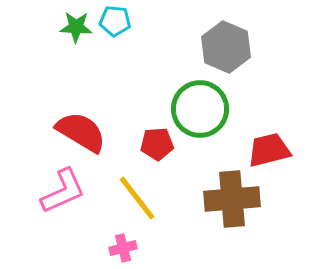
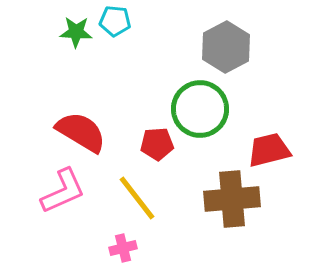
green star: moved 5 px down
gray hexagon: rotated 9 degrees clockwise
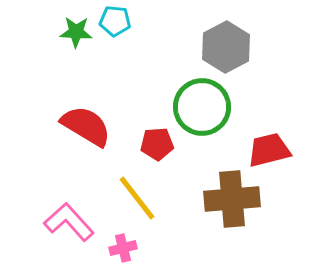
green circle: moved 2 px right, 2 px up
red semicircle: moved 5 px right, 6 px up
pink L-shape: moved 6 px right, 31 px down; rotated 108 degrees counterclockwise
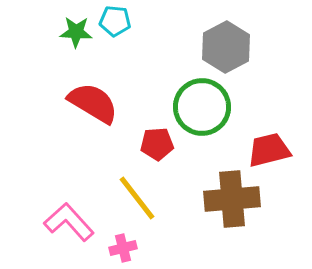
red semicircle: moved 7 px right, 23 px up
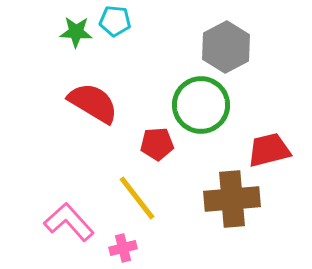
green circle: moved 1 px left, 2 px up
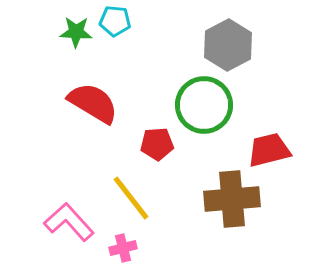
gray hexagon: moved 2 px right, 2 px up
green circle: moved 3 px right
yellow line: moved 6 px left
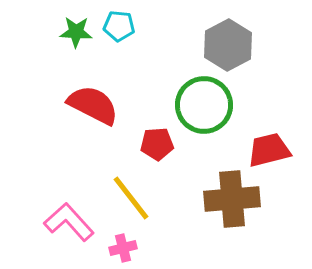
cyan pentagon: moved 4 px right, 5 px down
red semicircle: moved 2 px down; rotated 4 degrees counterclockwise
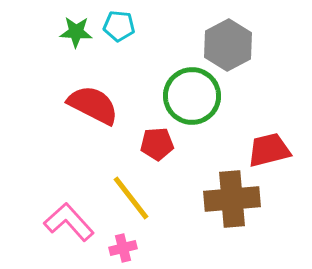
green circle: moved 12 px left, 9 px up
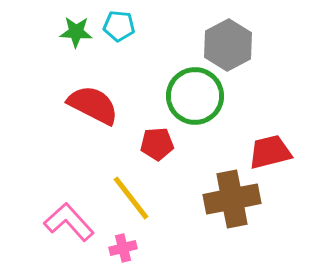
green circle: moved 3 px right
red trapezoid: moved 1 px right, 2 px down
brown cross: rotated 6 degrees counterclockwise
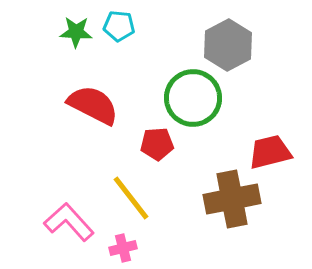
green circle: moved 2 px left, 2 px down
